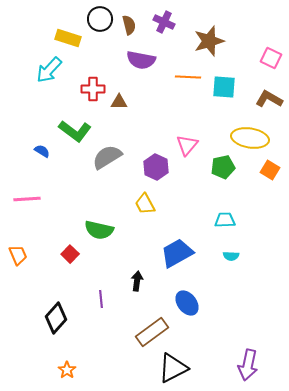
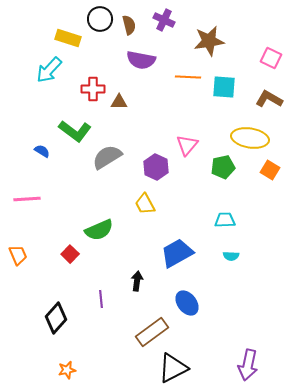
purple cross: moved 2 px up
brown star: rotated 8 degrees clockwise
green semicircle: rotated 36 degrees counterclockwise
orange star: rotated 24 degrees clockwise
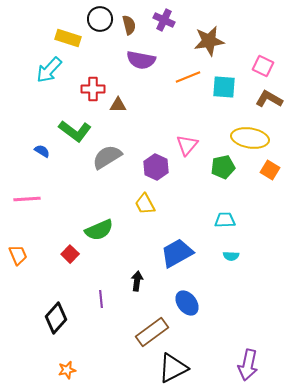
pink square: moved 8 px left, 8 px down
orange line: rotated 25 degrees counterclockwise
brown triangle: moved 1 px left, 3 px down
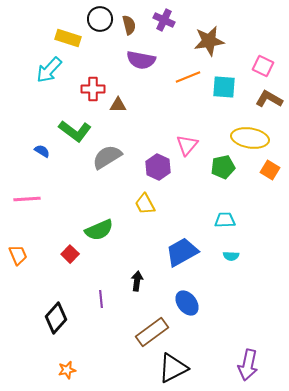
purple hexagon: moved 2 px right
blue trapezoid: moved 5 px right, 1 px up
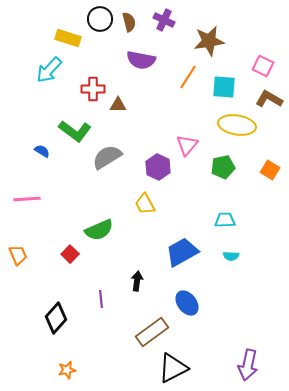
brown semicircle: moved 3 px up
orange line: rotated 35 degrees counterclockwise
yellow ellipse: moved 13 px left, 13 px up
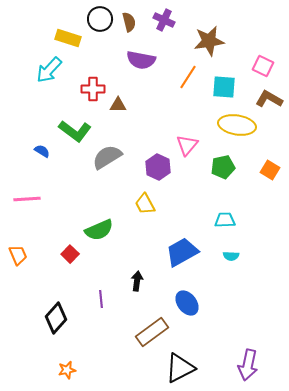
black triangle: moved 7 px right
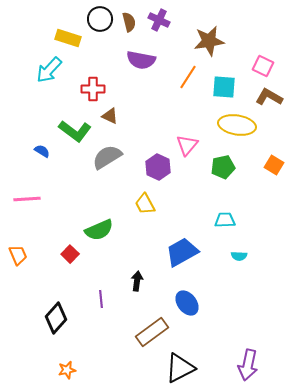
purple cross: moved 5 px left
brown L-shape: moved 2 px up
brown triangle: moved 8 px left, 11 px down; rotated 24 degrees clockwise
orange square: moved 4 px right, 5 px up
cyan semicircle: moved 8 px right
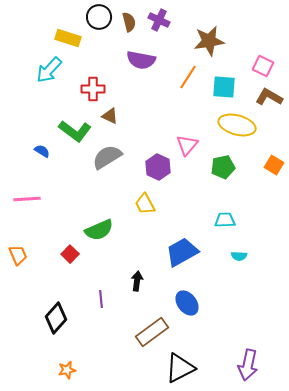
black circle: moved 1 px left, 2 px up
yellow ellipse: rotated 6 degrees clockwise
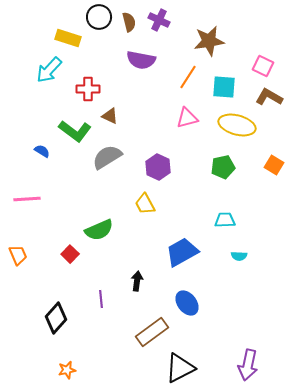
red cross: moved 5 px left
pink triangle: moved 27 px up; rotated 35 degrees clockwise
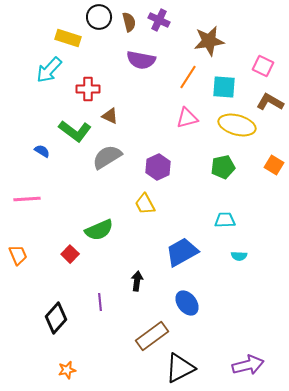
brown L-shape: moved 1 px right, 5 px down
purple hexagon: rotated 10 degrees clockwise
purple line: moved 1 px left, 3 px down
brown rectangle: moved 4 px down
purple arrow: rotated 116 degrees counterclockwise
